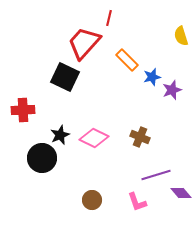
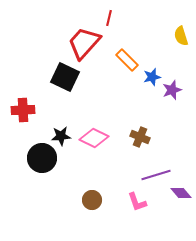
black star: moved 1 px right, 1 px down; rotated 18 degrees clockwise
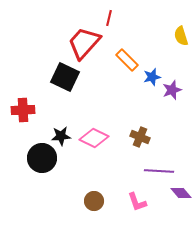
purple line: moved 3 px right, 4 px up; rotated 20 degrees clockwise
brown circle: moved 2 px right, 1 px down
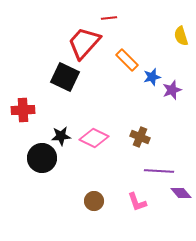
red line: rotated 70 degrees clockwise
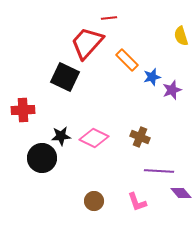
red trapezoid: moved 3 px right
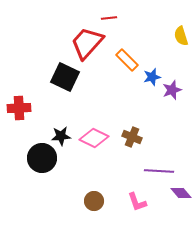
red cross: moved 4 px left, 2 px up
brown cross: moved 8 px left
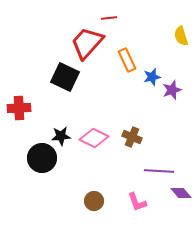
orange rectangle: rotated 20 degrees clockwise
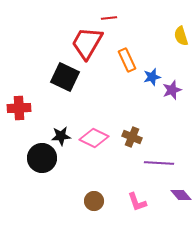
red trapezoid: rotated 12 degrees counterclockwise
purple line: moved 8 px up
purple diamond: moved 2 px down
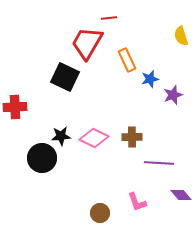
blue star: moved 2 px left, 2 px down
purple star: moved 1 px right, 5 px down
red cross: moved 4 px left, 1 px up
brown cross: rotated 24 degrees counterclockwise
brown circle: moved 6 px right, 12 px down
